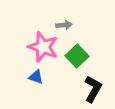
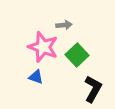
green square: moved 1 px up
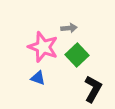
gray arrow: moved 5 px right, 3 px down
blue triangle: moved 2 px right, 1 px down
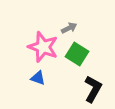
gray arrow: rotated 21 degrees counterclockwise
green square: moved 1 px up; rotated 15 degrees counterclockwise
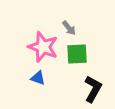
gray arrow: rotated 77 degrees clockwise
green square: rotated 35 degrees counterclockwise
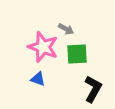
gray arrow: moved 3 px left, 1 px down; rotated 21 degrees counterclockwise
blue triangle: moved 1 px down
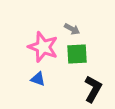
gray arrow: moved 6 px right
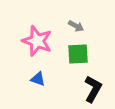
gray arrow: moved 4 px right, 3 px up
pink star: moved 6 px left, 6 px up
green square: moved 1 px right
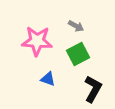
pink star: rotated 16 degrees counterclockwise
green square: rotated 25 degrees counterclockwise
blue triangle: moved 10 px right
